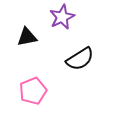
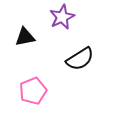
black triangle: moved 2 px left
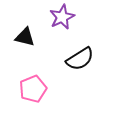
black triangle: rotated 25 degrees clockwise
pink pentagon: moved 2 px up
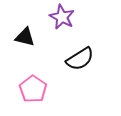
purple star: rotated 20 degrees counterclockwise
pink pentagon: rotated 16 degrees counterclockwise
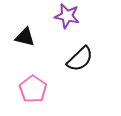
purple star: moved 5 px right, 1 px up; rotated 15 degrees counterclockwise
black semicircle: rotated 12 degrees counterclockwise
